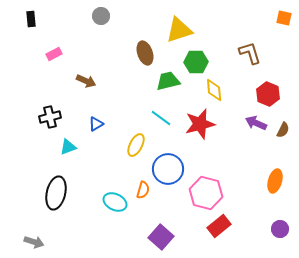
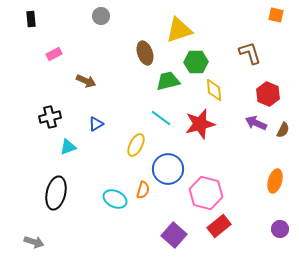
orange square: moved 8 px left, 3 px up
cyan ellipse: moved 3 px up
purple square: moved 13 px right, 2 px up
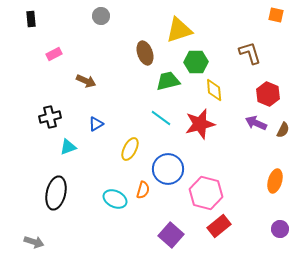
yellow ellipse: moved 6 px left, 4 px down
purple square: moved 3 px left
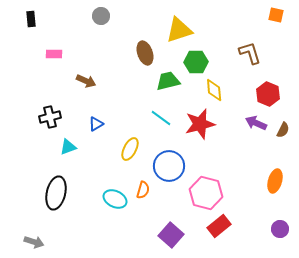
pink rectangle: rotated 28 degrees clockwise
blue circle: moved 1 px right, 3 px up
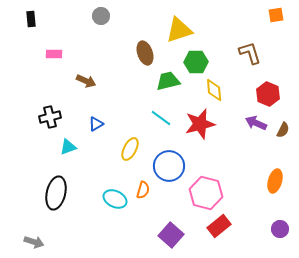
orange square: rotated 21 degrees counterclockwise
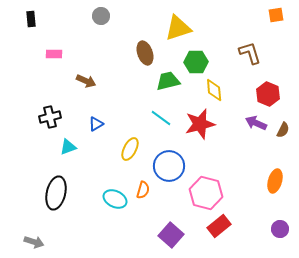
yellow triangle: moved 1 px left, 2 px up
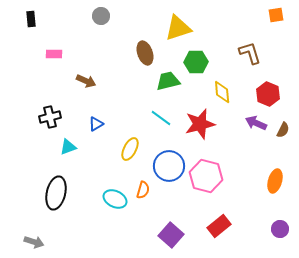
yellow diamond: moved 8 px right, 2 px down
pink hexagon: moved 17 px up
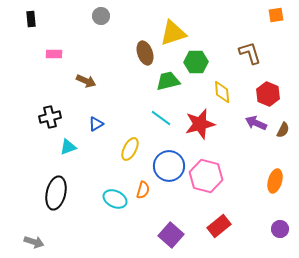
yellow triangle: moved 5 px left, 5 px down
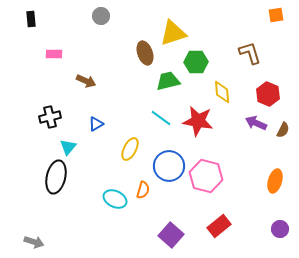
red star: moved 2 px left, 3 px up; rotated 24 degrees clockwise
cyan triangle: rotated 30 degrees counterclockwise
black ellipse: moved 16 px up
